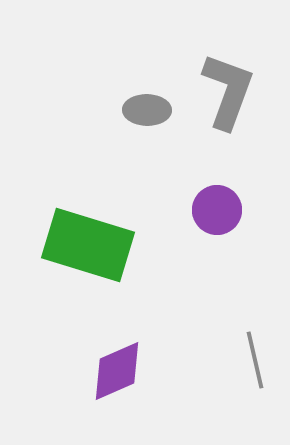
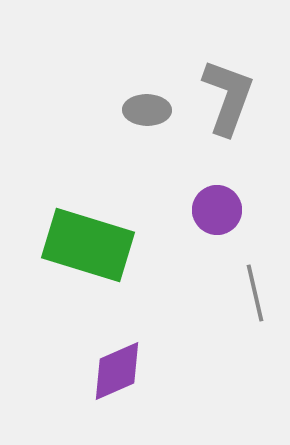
gray L-shape: moved 6 px down
gray line: moved 67 px up
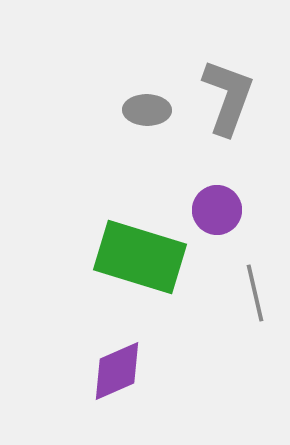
green rectangle: moved 52 px right, 12 px down
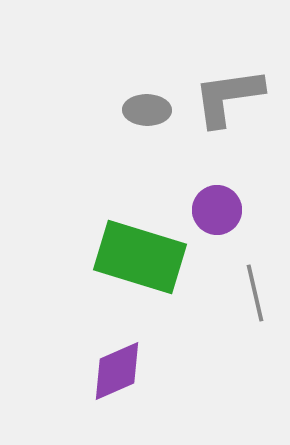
gray L-shape: rotated 118 degrees counterclockwise
